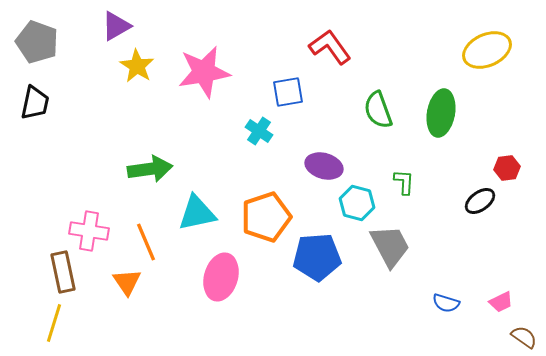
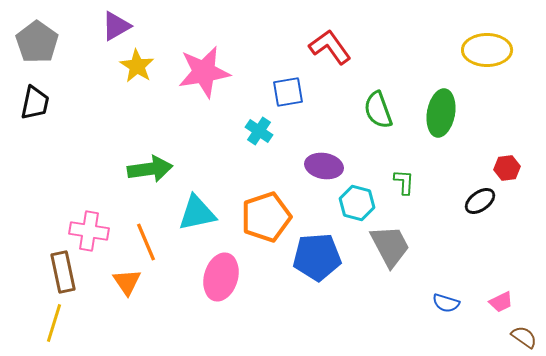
gray pentagon: rotated 15 degrees clockwise
yellow ellipse: rotated 24 degrees clockwise
purple ellipse: rotated 6 degrees counterclockwise
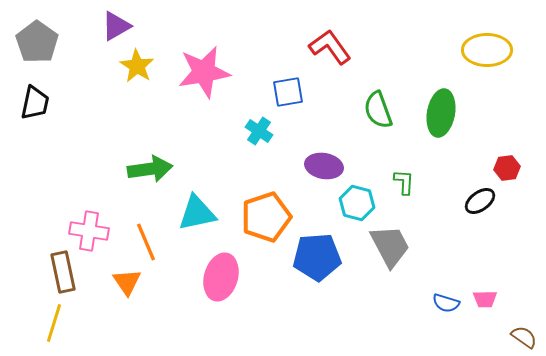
pink trapezoid: moved 16 px left, 3 px up; rotated 25 degrees clockwise
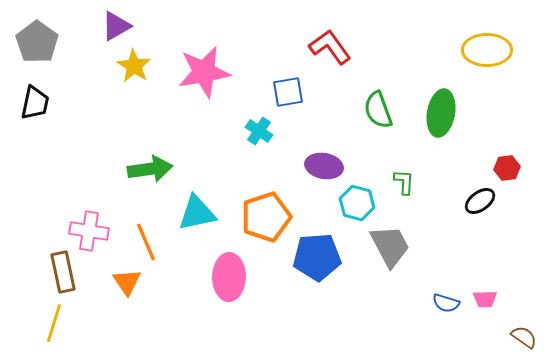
yellow star: moved 3 px left
pink ellipse: moved 8 px right; rotated 15 degrees counterclockwise
